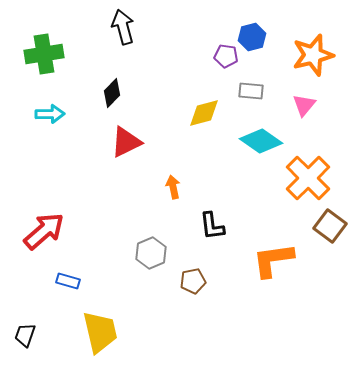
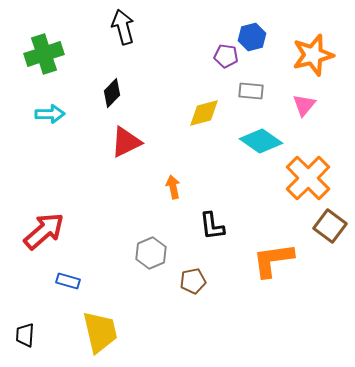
green cross: rotated 9 degrees counterclockwise
black trapezoid: rotated 15 degrees counterclockwise
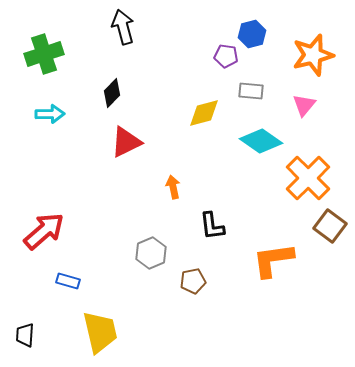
blue hexagon: moved 3 px up
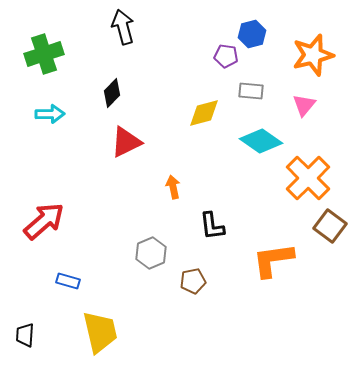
red arrow: moved 10 px up
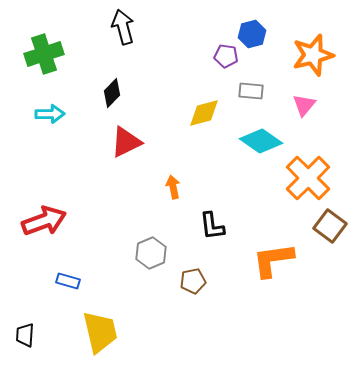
red arrow: rotated 21 degrees clockwise
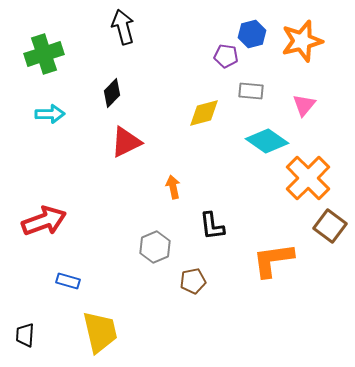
orange star: moved 11 px left, 14 px up
cyan diamond: moved 6 px right
gray hexagon: moved 4 px right, 6 px up
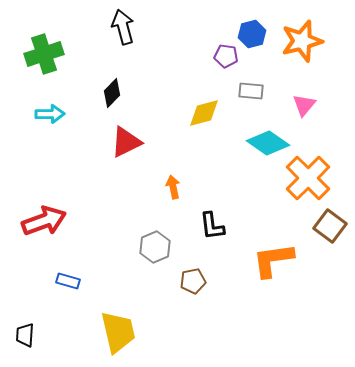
cyan diamond: moved 1 px right, 2 px down
yellow trapezoid: moved 18 px right
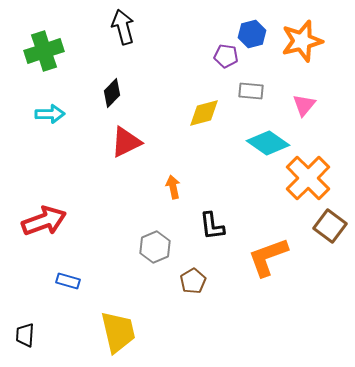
green cross: moved 3 px up
orange L-shape: moved 5 px left, 3 px up; rotated 12 degrees counterclockwise
brown pentagon: rotated 20 degrees counterclockwise
